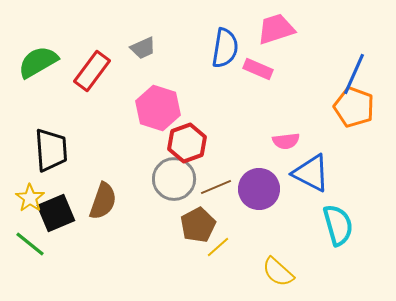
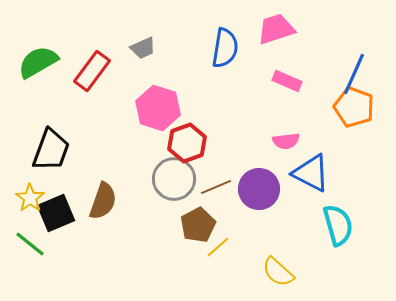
pink rectangle: moved 29 px right, 12 px down
black trapezoid: rotated 24 degrees clockwise
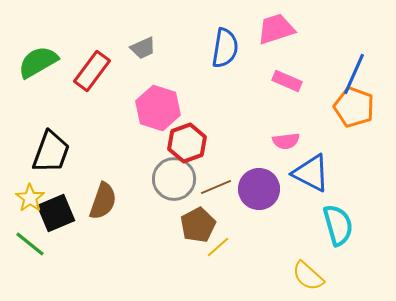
black trapezoid: moved 2 px down
yellow semicircle: moved 30 px right, 4 px down
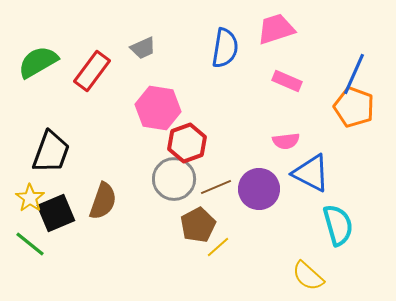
pink hexagon: rotated 9 degrees counterclockwise
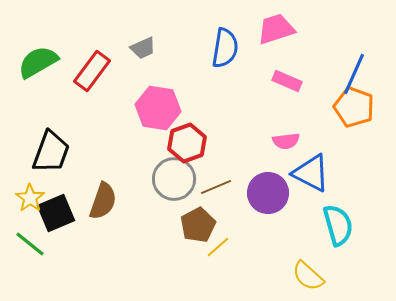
purple circle: moved 9 px right, 4 px down
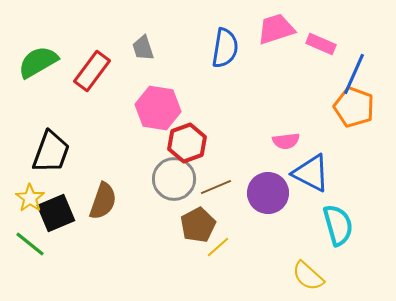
gray trapezoid: rotated 96 degrees clockwise
pink rectangle: moved 34 px right, 37 px up
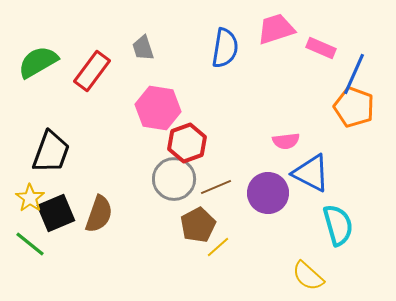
pink rectangle: moved 4 px down
brown semicircle: moved 4 px left, 13 px down
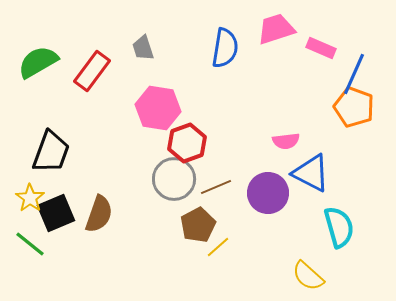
cyan semicircle: moved 1 px right, 2 px down
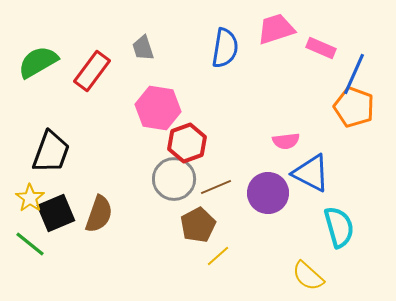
yellow line: moved 9 px down
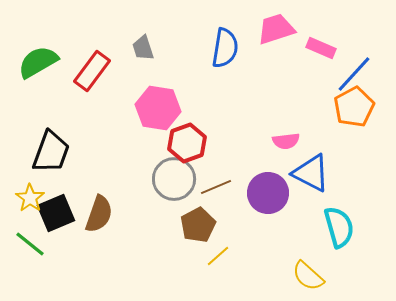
blue line: rotated 18 degrees clockwise
orange pentagon: rotated 24 degrees clockwise
